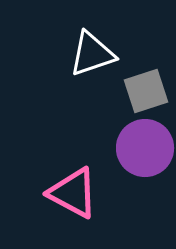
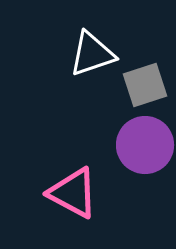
gray square: moved 1 px left, 6 px up
purple circle: moved 3 px up
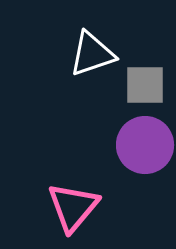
gray square: rotated 18 degrees clockwise
pink triangle: moved 14 px down; rotated 42 degrees clockwise
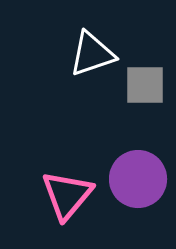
purple circle: moved 7 px left, 34 px down
pink triangle: moved 6 px left, 12 px up
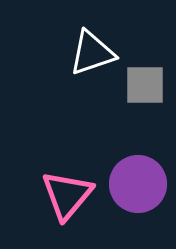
white triangle: moved 1 px up
purple circle: moved 5 px down
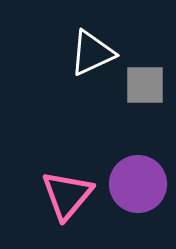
white triangle: rotated 6 degrees counterclockwise
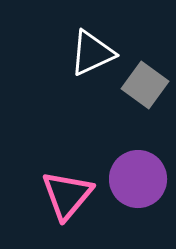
gray square: rotated 36 degrees clockwise
purple circle: moved 5 px up
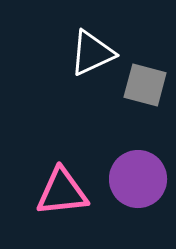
gray square: rotated 21 degrees counterclockwise
pink triangle: moved 5 px left, 3 px up; rotated 44 degrees clockwise
